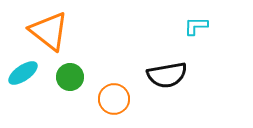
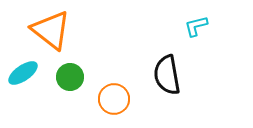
cyan L-shape: rotated 15 degrees counterclockwise
orange triangle: moved 2 px right, 1 px up
black semicircle: rotated 90 degrees clockwise
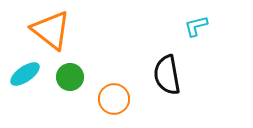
cyan ellipse: moved 2 px right, 1 px down
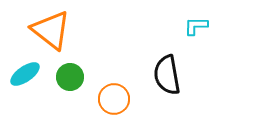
cyan L-shape: rotated 15 degrees clockwise
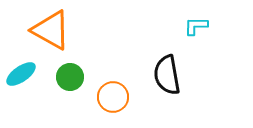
orange triangle: rotated 9 degrees counterclockwise
cyan ellipse: moved 4 px left
orange circle: moved 1 px left, 2 px up
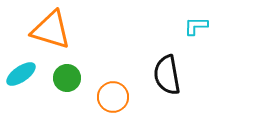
orange triangle: rotated 12 degrees counterclockwise
green circle: moved 3 px left, 1 px down
